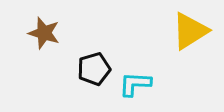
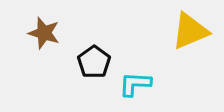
yellow triangle: rotated 9 degrees clockwise
black pentagon: moved 7 px up; rotated 20 degrees counterclockwise
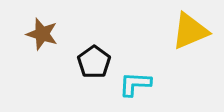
brown star: moved 2 px left, 1 px down
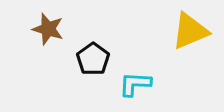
brown star: moved 6 px right, 5 px up
black pentagon: moved 1 px left, 3 px up
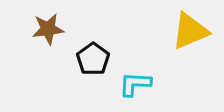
brown star: rotated 24 degrees counterclockwise
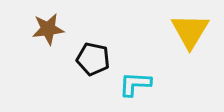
yellow triangle: rotated 36 degrees counterclockwise
black pentagon: rotated 24 degrees counterclockwise
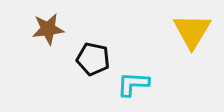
yellow triangle: moved 2 px right
cyan L-shape: moved 2 px left
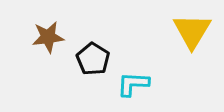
brown star: moved 8 px down
black pentagon: rotated 20 degrees clockwise
